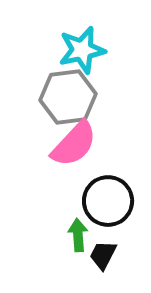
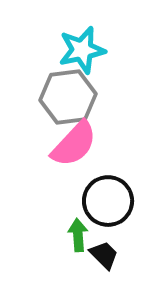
black trapezoid: moved 1 px right; rotated 108 degrees clockwise
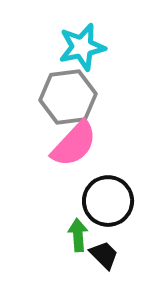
cyan star: moved 3 px up
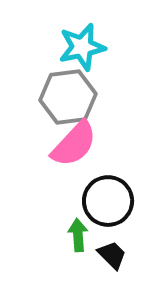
black trapezoid: moved 8 px right
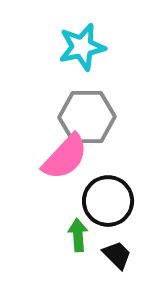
gray hexagon: moved 19 px right, 20 px down; rotated 6 degrees clockwise
pink semicircle: moved 9 px left, 13 px down
black trapezoid: moved 5 px right
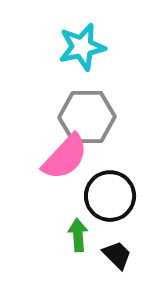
black circle: moved 2 px right, 5 px up
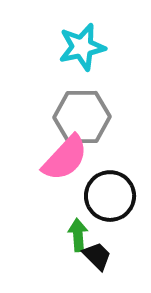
gray hexagon: moved 5 px left
pink semicircle: moved 1 px down
black trapezoid: moved 20 px left, 1 px down
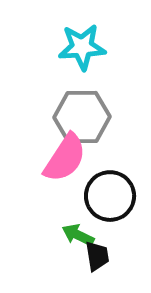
cyan star: rotated 9 degrees clockwise
pink semicircle: rotated 10 degrees counterclockwise
green arrow: rotated 60 degrees counterclockwise
black trapezoid: rotated 36 degrees clockwise
